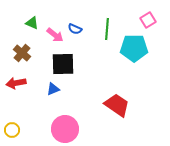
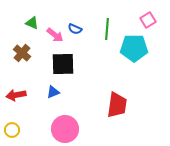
red arrow: moved 12 px down
blue triangle: moved 3 px down
red trapezoid: rotated 64 degrees clockwise
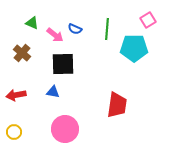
blue triangle: rotated 32 degrees clockwise
yellow circle: moved 2 px right, 2 px down
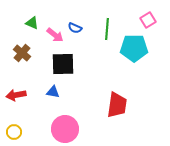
blue semicircle: moved 1 px up
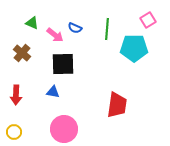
red arrow: rotated 78 degrees counterclockwise
pink circle: moved 1 px left
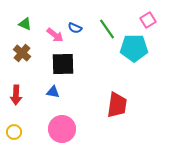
green triangle: moved 7 px left, 1 px down
green line: rotated 40 degrees counterclockwise
pink circle: moved 2 px left
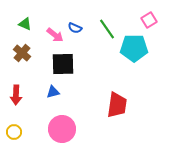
pink square: moved 1 px right
blue triangle: rotated 24 degrees counterclockwise
